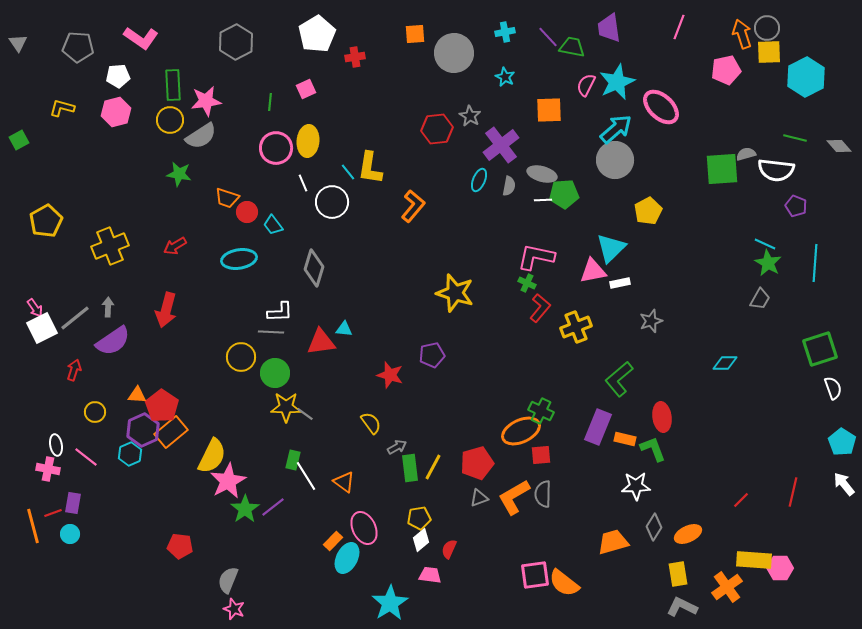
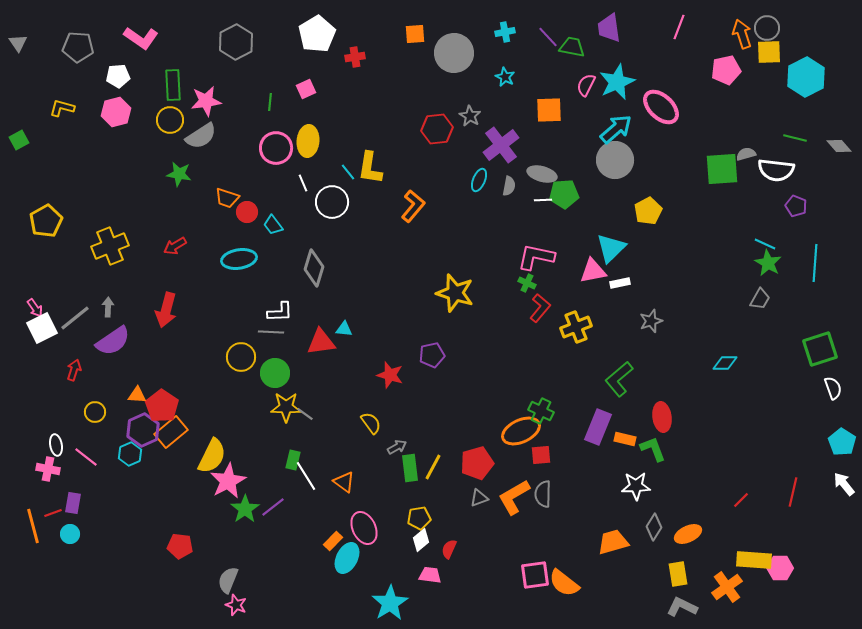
pink star at (234, 609): moved 2 px right, 4 px up
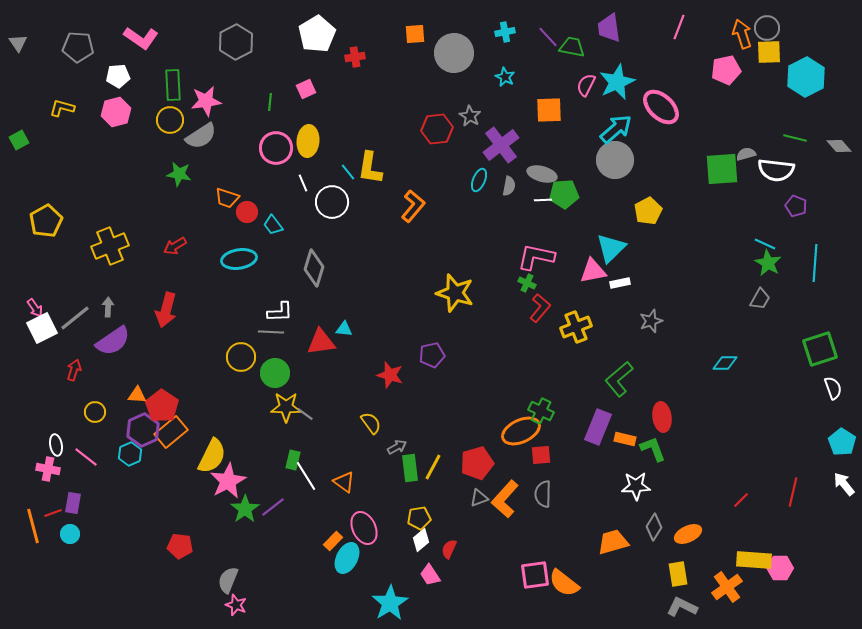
orange L-shape at (514, 497): moved 9 px left, 2 px down; rotated 18 degrees counterclockwise
pink trapezoid at (430, 575): rotated 130 degrees counterclockwise
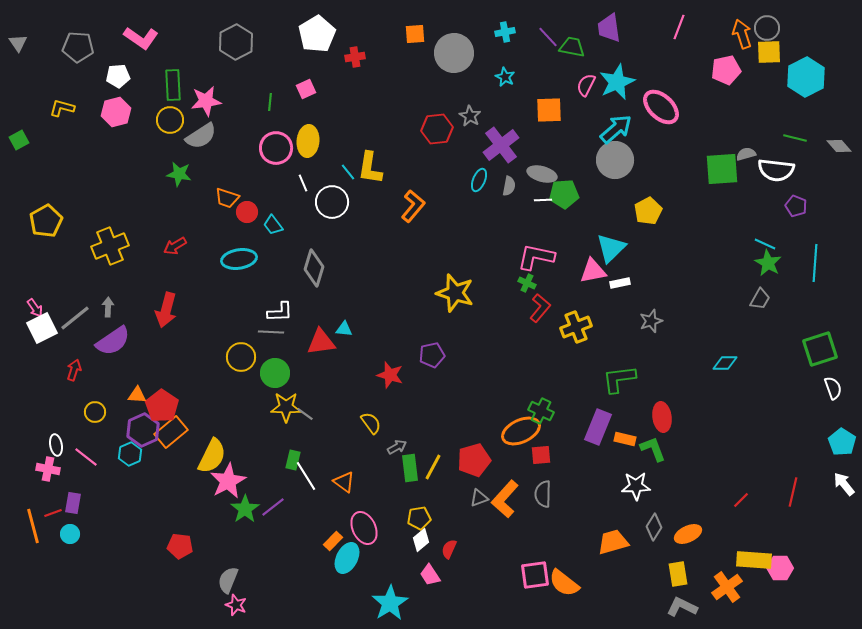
green L-shape at (619, 379): rotated 33 degrees clockwise
red pentagon at (477, 463): moved 3 px left, 3 px up
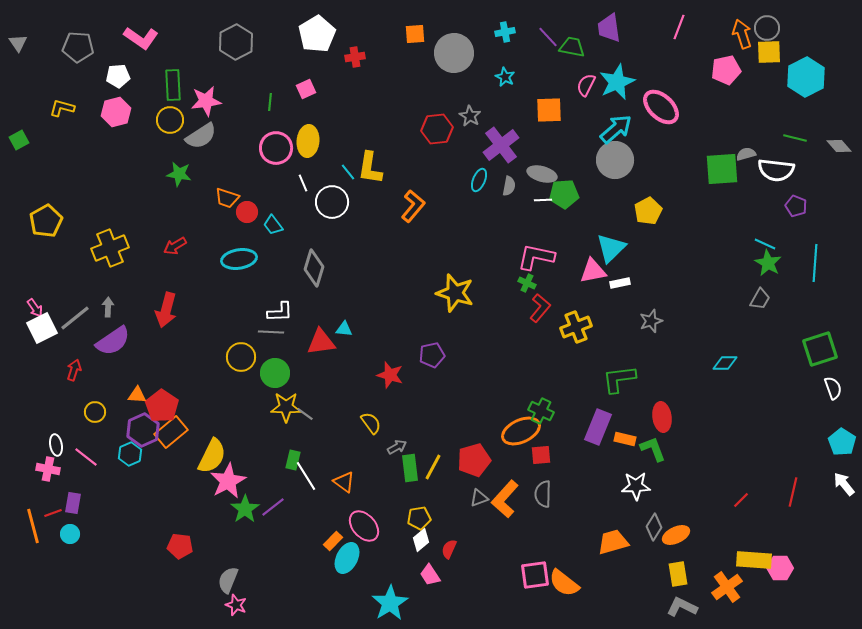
yellow cross at (110, 246): moved 2 px down
pink ellipse at (364, 528): moved 2 px up; rotated 16 degrees counterclockwise
orange ellipse at (688, 534): moved 12 px left, 1 px down
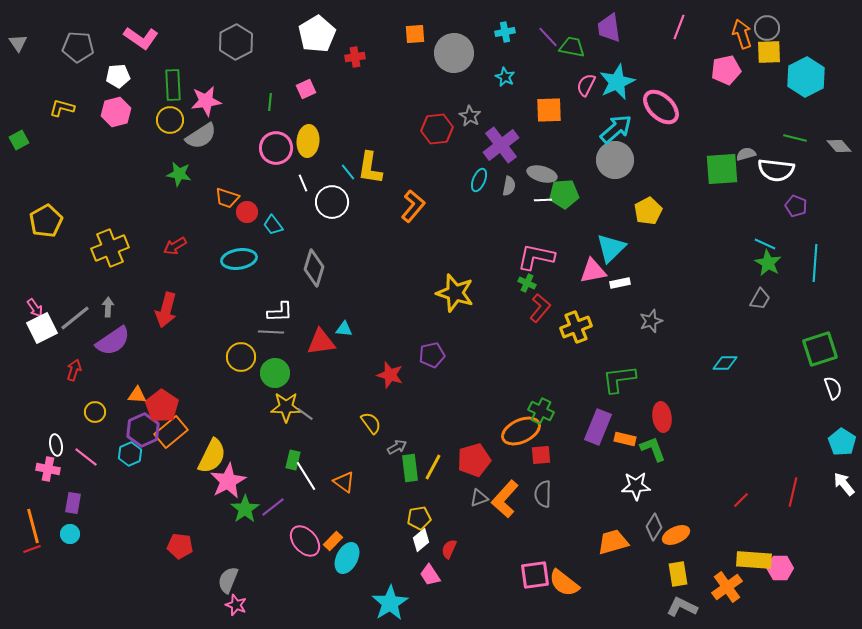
red line at (53, 513): moved 21 px left, 36 px down
pink ellipse at (364, 526): moved 59 px left, 15 px down
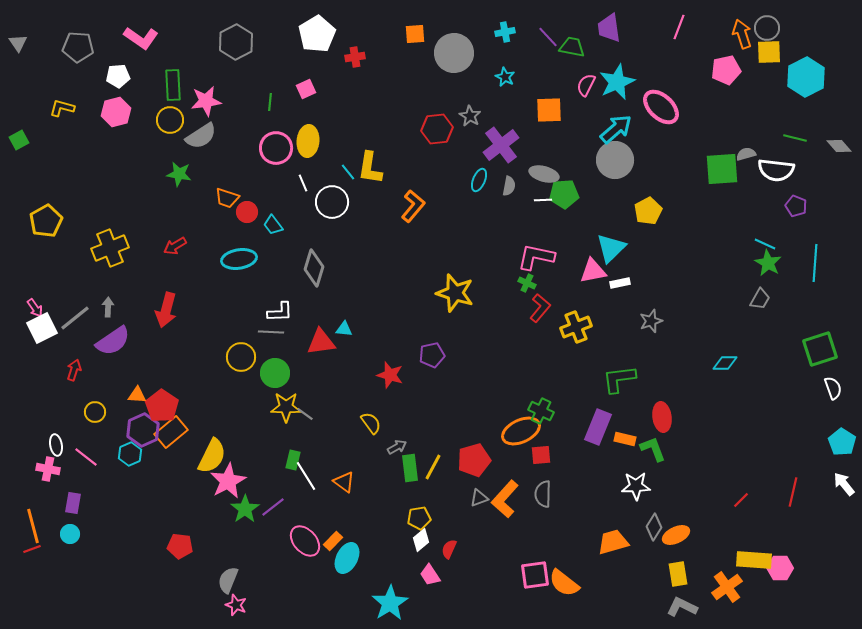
gray ellipse at (542, 174): moved 2 px right
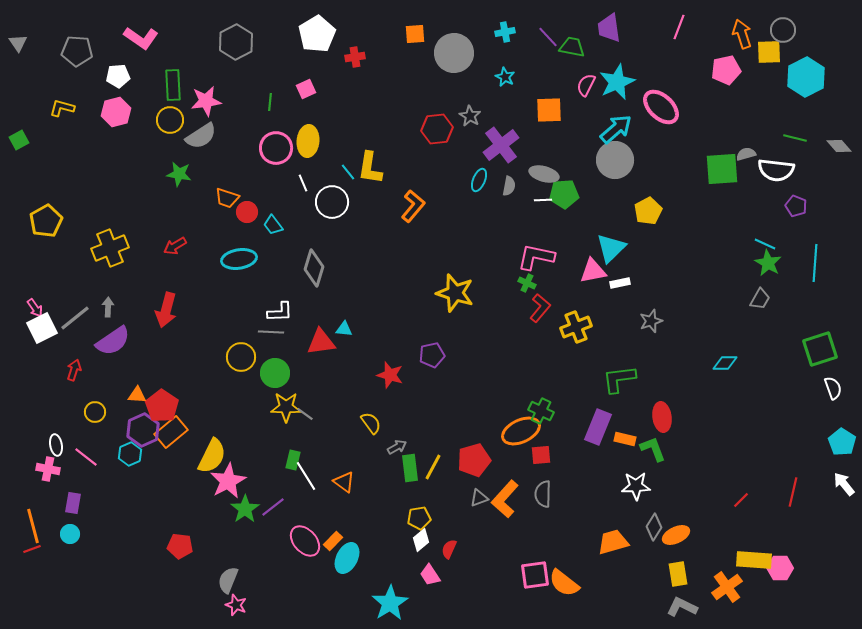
gray circle at (767, 28): moved 16 px right, 2 px down
gray pentagon at (78, 47): moved 1 px left, 4 px down
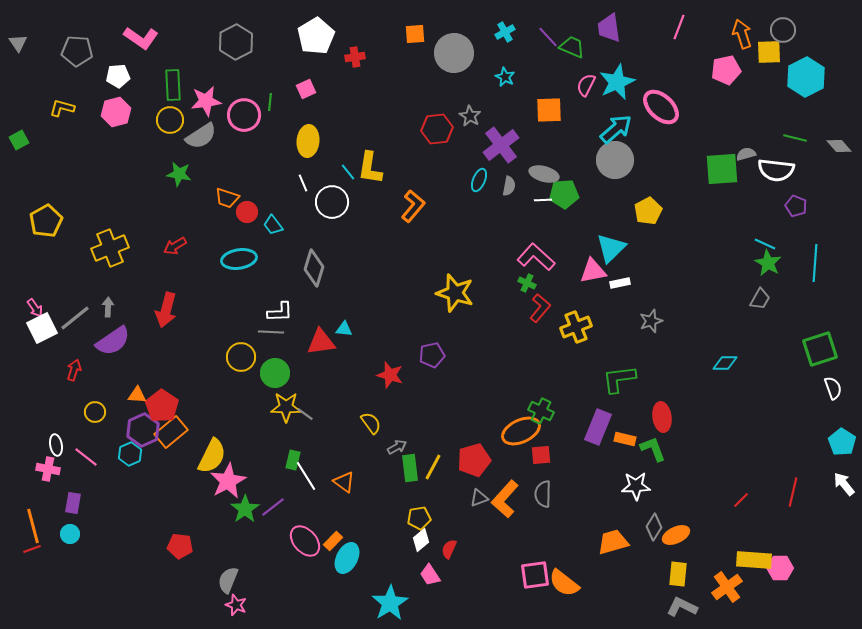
cyan cross at (505, 32): rotated 18 degrees counterclockwise
white pentagon at (317, 34): moved 1 px left, 2 px down
green trapezoid at (572, 47): rotated 12 degrees clockwise
pink circle at (276, 148): moved 32 px left, 33 px up
pink L-shape at (536, 257): rotated 30 degrees clockwise
yellow rectangle at (678, 574): rotated 15 degrees clockwise
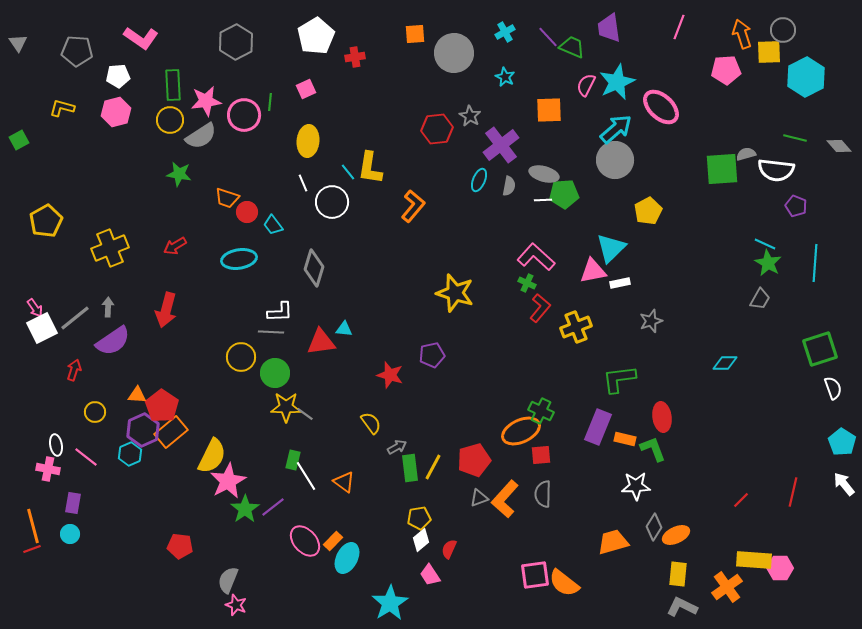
pink pentagon at (726, 70): rotated 8 degrees clockwise
